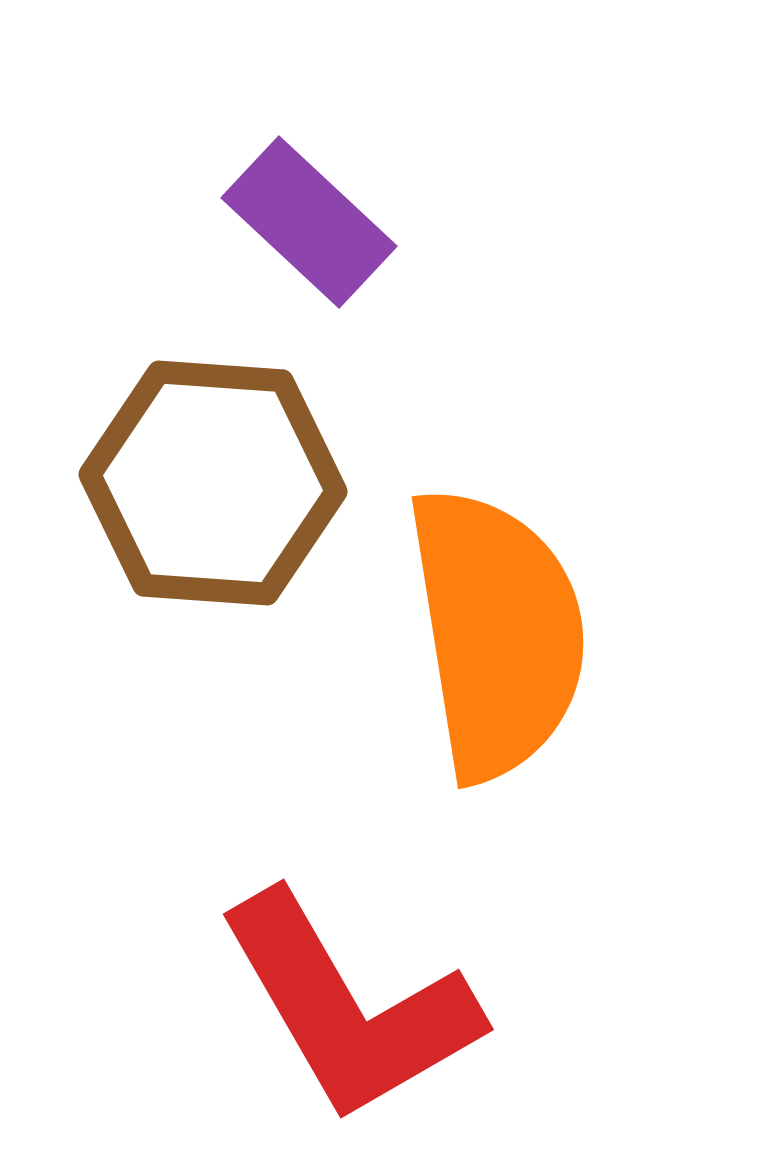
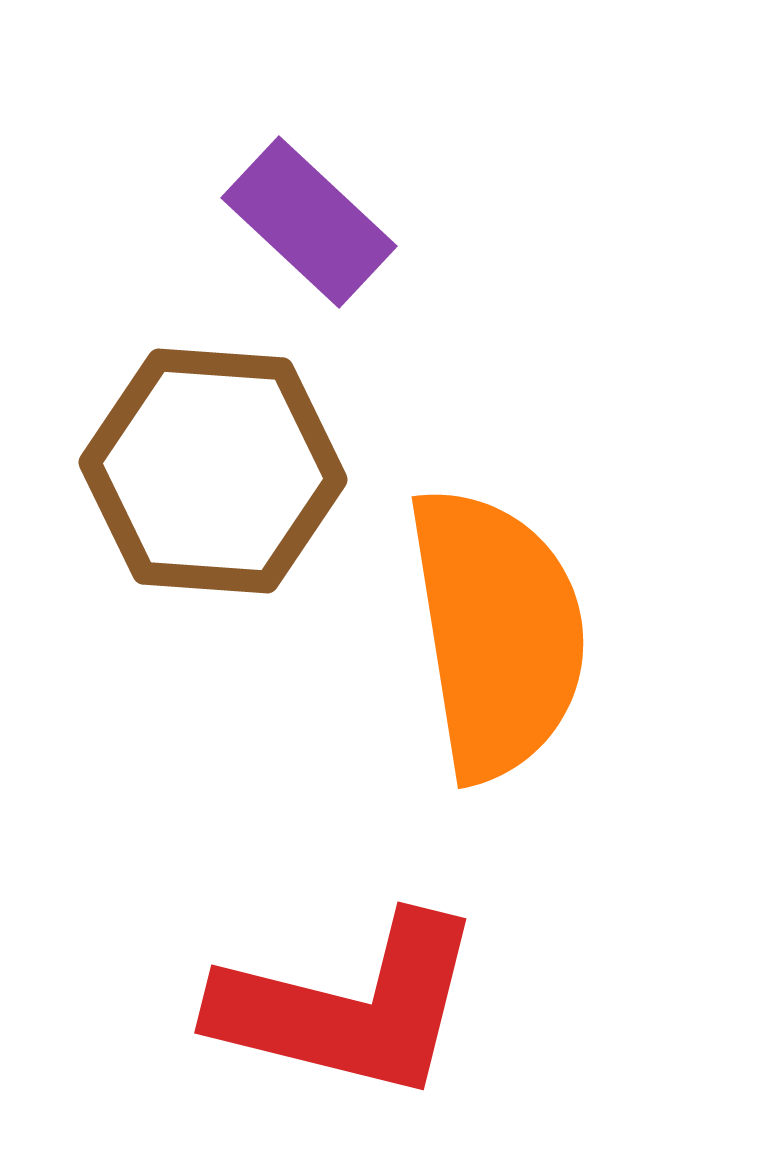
brown hexagon: moved 12 px up
red L-shape: rotated 46 degrees counterclockwise
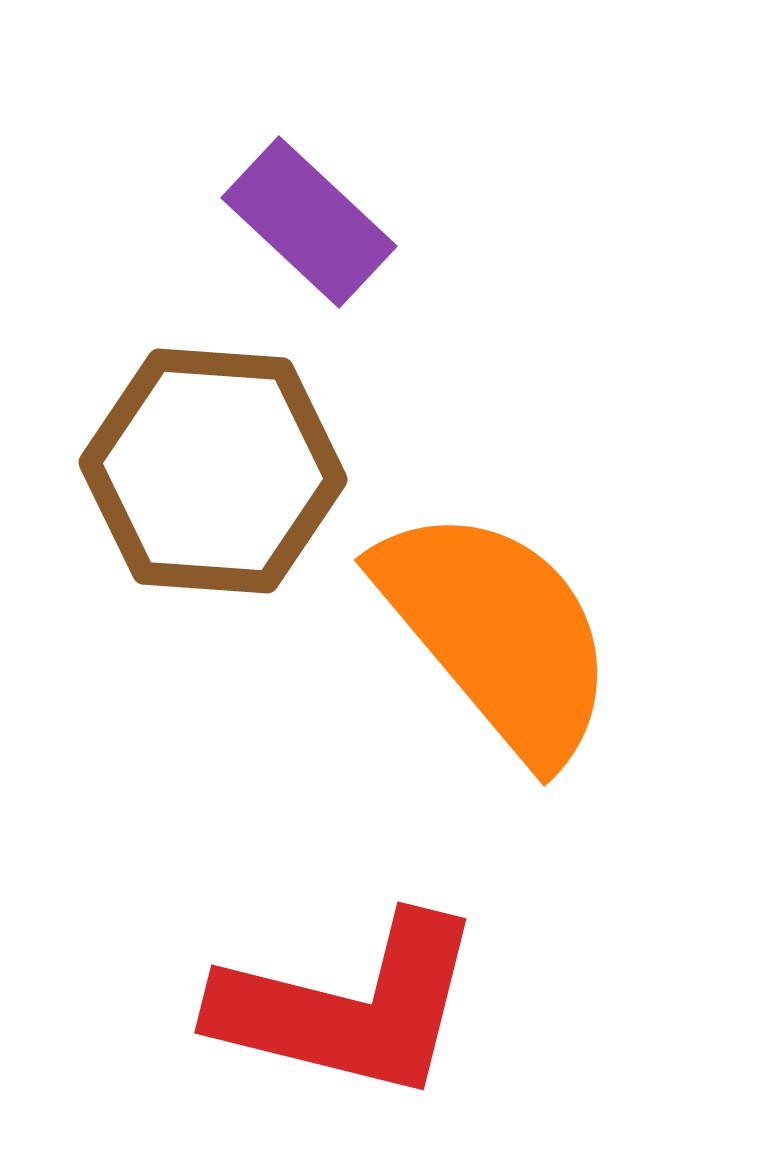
orange semicircle: rotated 31 degrees counterclockwise
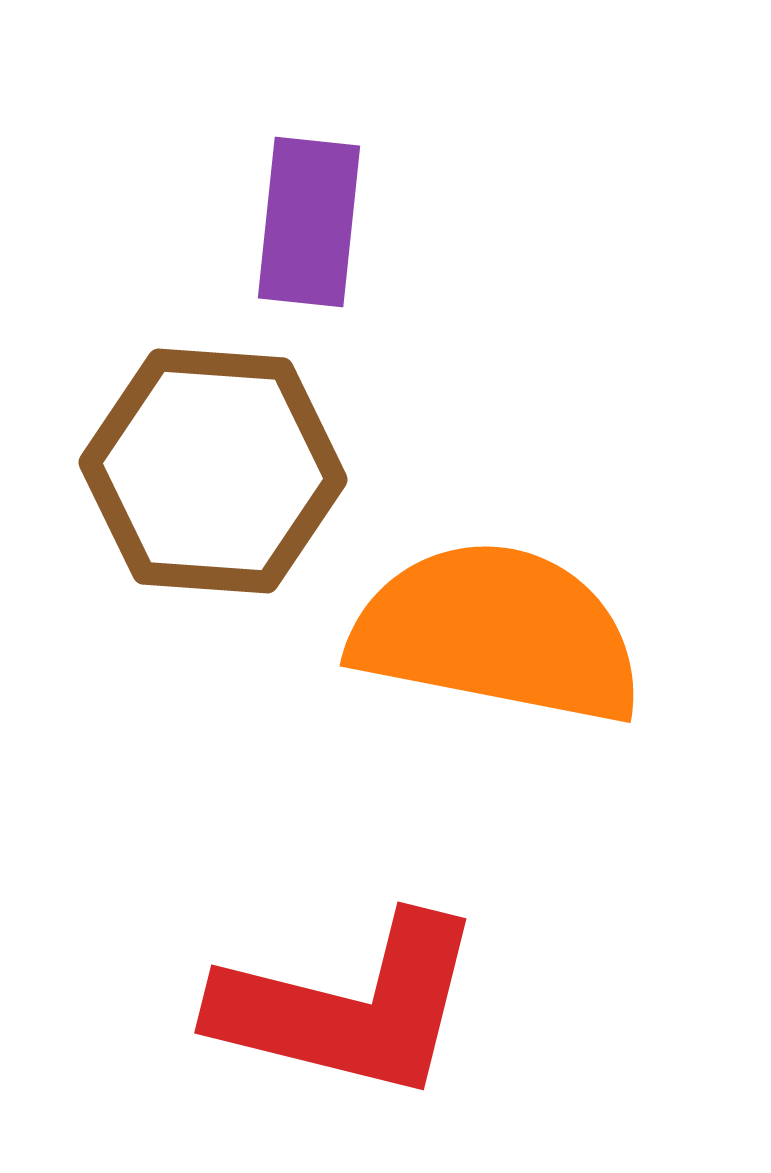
purple rectangle: rotated 53 degrees clockwise
orange semicircle: rotated 39 degrees counterclockwise
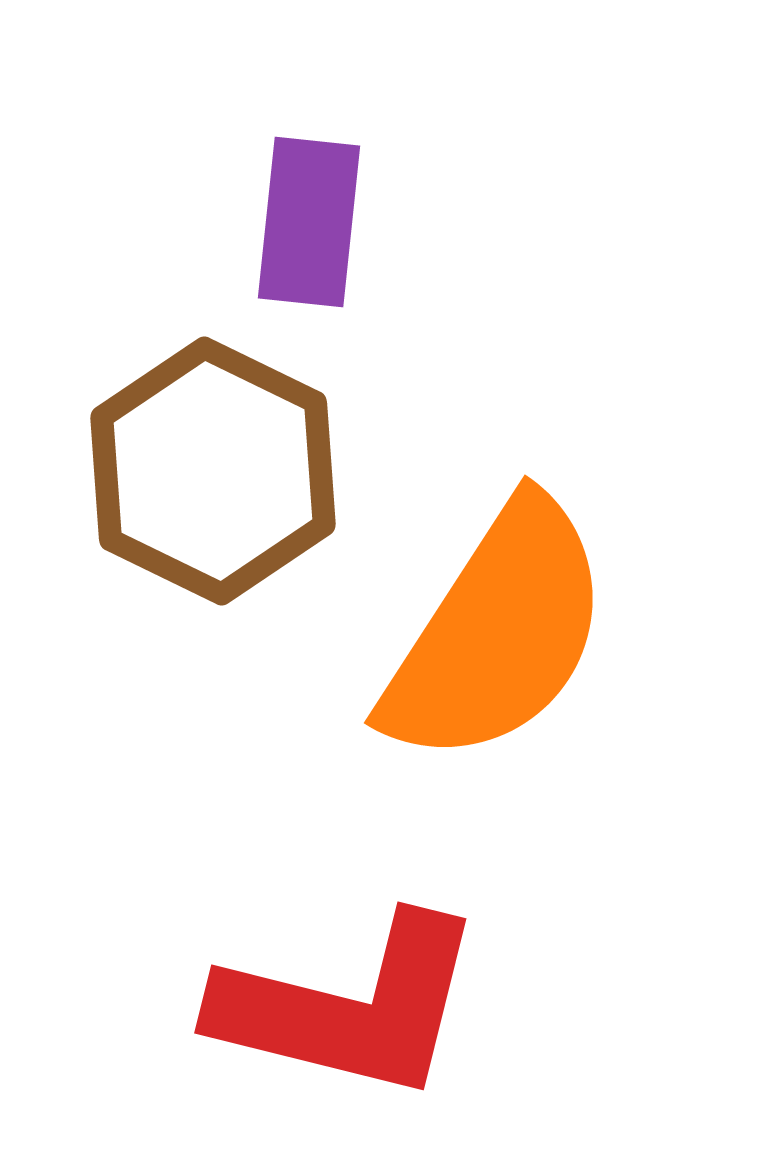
brown hexagon: rotated 22 degrees clockwise
orange semicircle: rotated 112 degrees clockwise
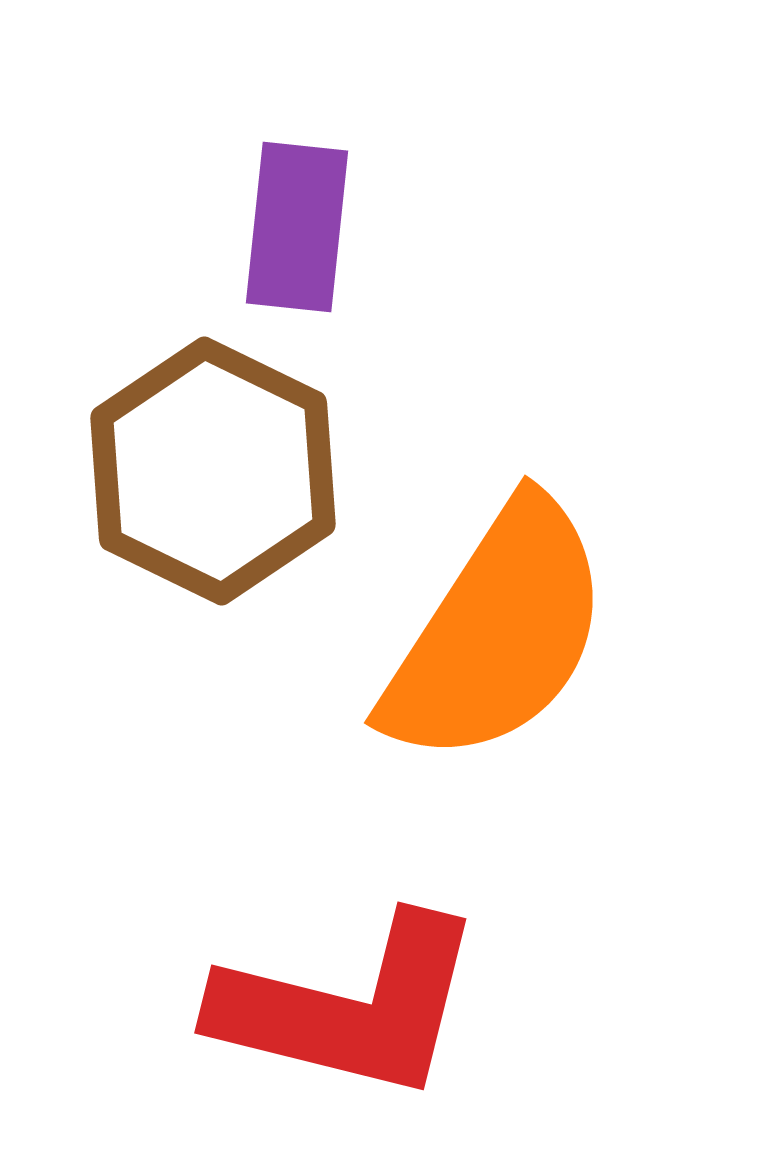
purple rectangle: moved 12 px left, 5 px down
